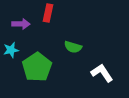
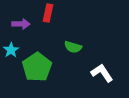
cyan star: rotated 21 degrees counterclockwise
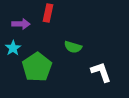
cyan star: moved 2 px right, 2 px up
white L-shape: moved 1 px left, 1 px up; rotated 15 degrees clockwise
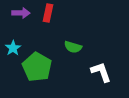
purple arrow: moved 11 px up
green pentagon: rotated 8 degrees counterclockwise
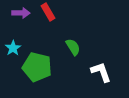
red rectangle: moved 1 px up; rotated 42 degrees counterclockwise
green semicircle: rotated 138 degrees counterclockwise
green pentagon: rotated 16 degrees counterclockwise
